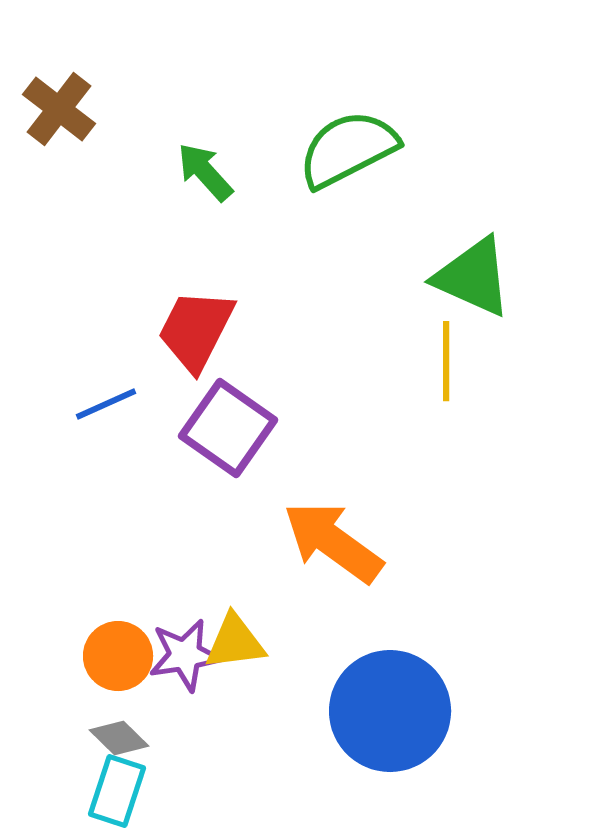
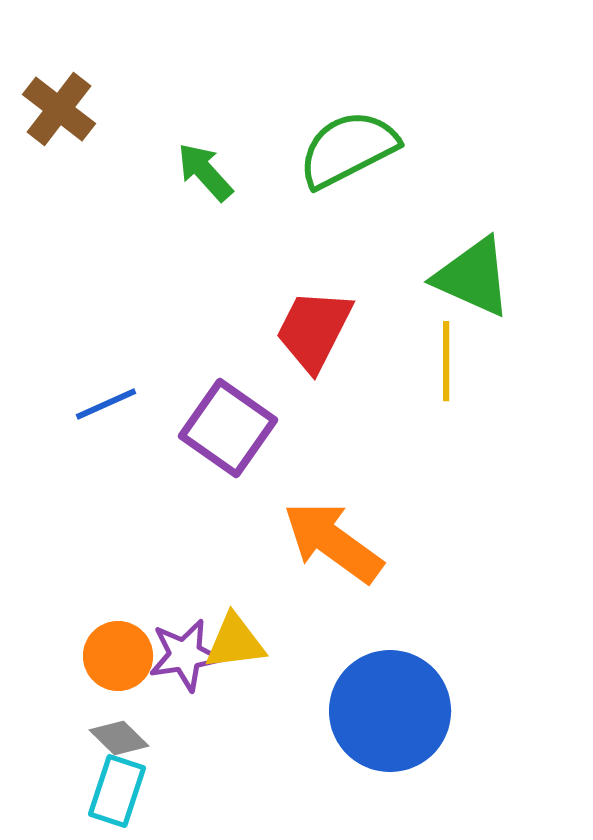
red trapezoid: moved 118 px right
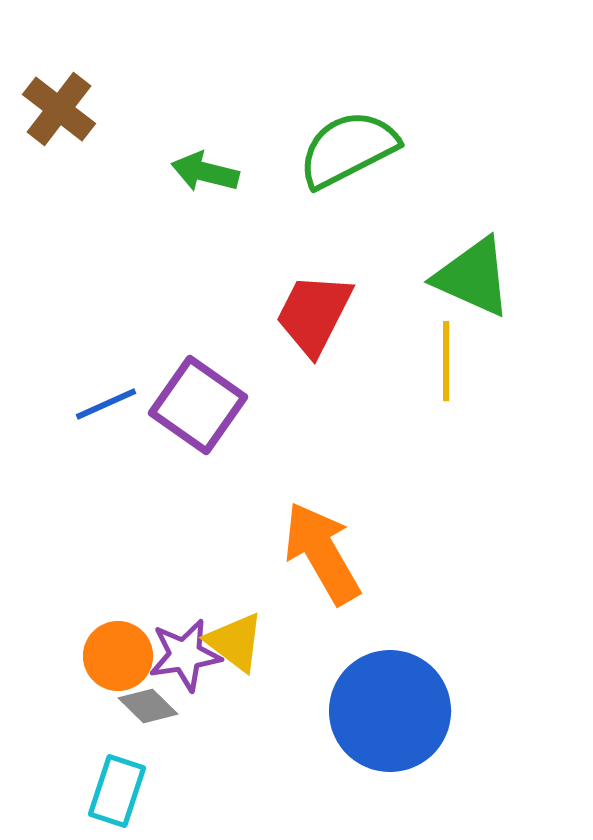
green arrow: rotated 34 degrees counterclockwise
red trapezoid: moved 16 px up
purple square: moved 30 px left, 23 px up
orange arrow: moved 11 px left, 11 px down; rotated 24 degrees clockwise
yellow triangle: rotated 44 degrees clockwise
gray diamond: moved 29 px right, 32 px up
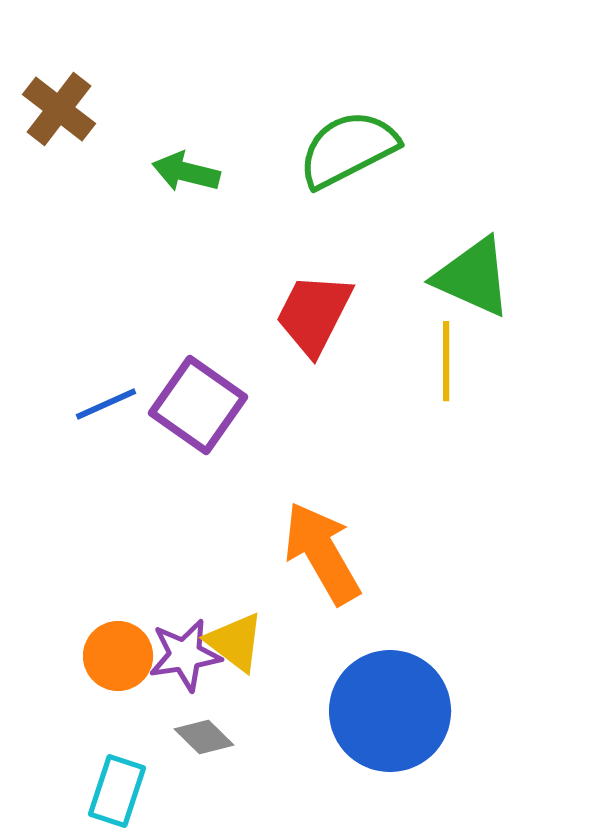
green arrow: moved 19 px left
gray diamond: moved 56 px right, 31 px down
